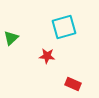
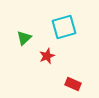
green triangle: moved 13 px right
red star: rotated 28 degrees counterclockwise
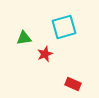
green triangle: rotated 35 degrees clockwise
red star: moved 2 px left, 2 px up
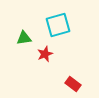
cyan square: moved 6 px left, 2 px up
red rectangle: rotated 14 degrees clockwise
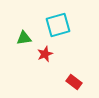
red rectangle: moved 1 px right, 2 px up
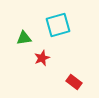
red star: moved 3 px left, 4 px down
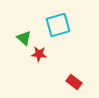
green triangle: rotated 49 degrees clockwise
red star: moved 3 px left, 4 px up; rotated 28 degrees clockwise
